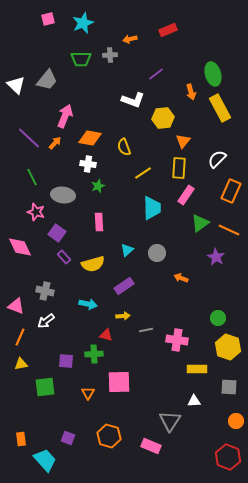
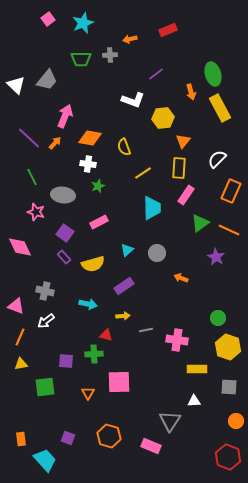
pink square at (48, 19): rotated 24 degrees counterclockwise
pink rectangle at (99, 222): rotated 66 degrees clockwise
purple square at (57, 233): moved 8 px right
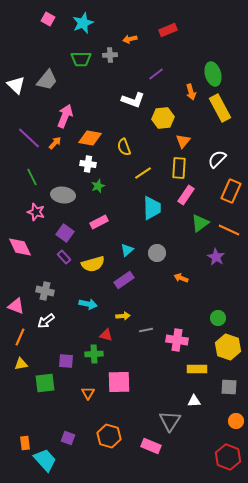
pink square at (48, 19): rotated 24 degrees counterclockwise
purple rectangle at (124, 286): moved 6 px up
green square at (45, 387): moved 4 px up
orange rectangle at (21, 439): moved 4 px right, 4 px down
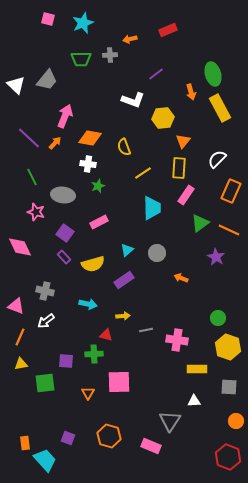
pink square at (48, 19): rotated 16 degrees counterclockwise
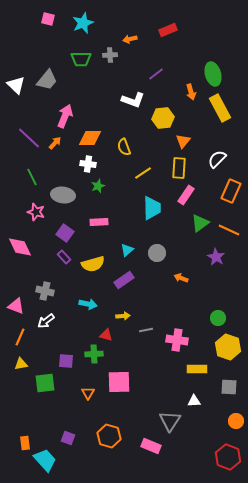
orange diamond at (90, 138): rotated 10 degrees counterclockwise
pink rectangle at (99, 222): rotated 24 degrees clockwise
